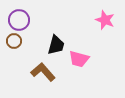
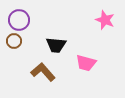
black trapezoid: rotated 80 degrees clockwise
pink trapezoid: moved 7 px right, 4 px down
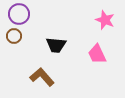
purple circle: moved 6 px up
brown circle: moved 5 px up
pink trapezoid: moved 11 px right, 9 px up; rotated 50 degrees clockwise
brown L-shape: moved 1 px left, 5 px down
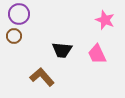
black trapezoid: moved 6 px right, 5 px down
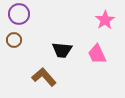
pink star: rotated 18 degrees clockwise
brown circle: moved 4 px down
brown L-shape: moved 2 px right
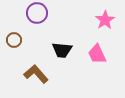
purple circle: moved 18 px right, 1 px up
brown L-shape: moved 8 px left, 3 px up
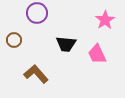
black trapezoid: moved 4 px right, 6 px up
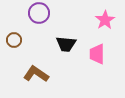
purple circle: moved 2 px right
pink trapezoid: rotated 25 degrees clockwise
brown L-shape: rotated 15 degrees counterclockwise
